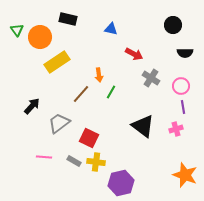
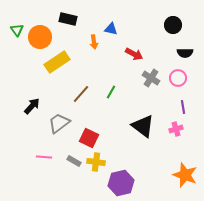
orange arrow: moved 5 px left, 33 px up
pink circle: moved 3 px left, 8 px up
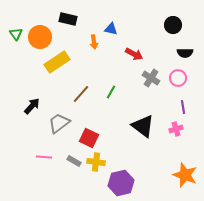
green triangle: moved 1 px left, 4 px down
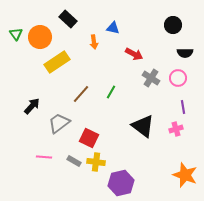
black rectangle: rotated 30 degrees clockwise
blue triangle: moved 2 px right, 1 px up
